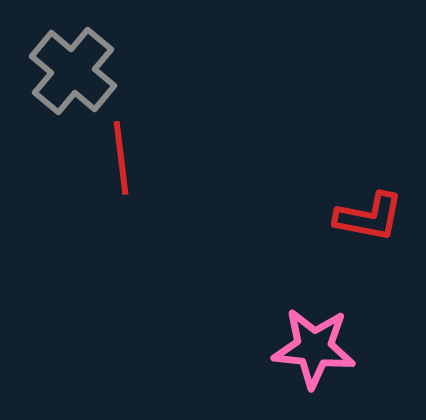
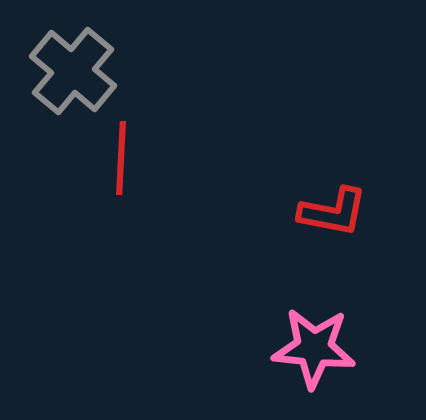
red line: rotated 10 degrees clockwise
red L-shape: moved 36 px left, 5 px up
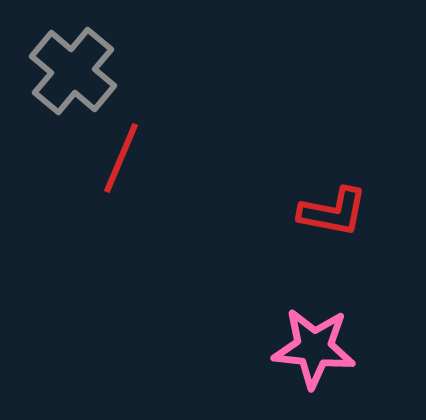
red line: rotated 20 degrees clockwise
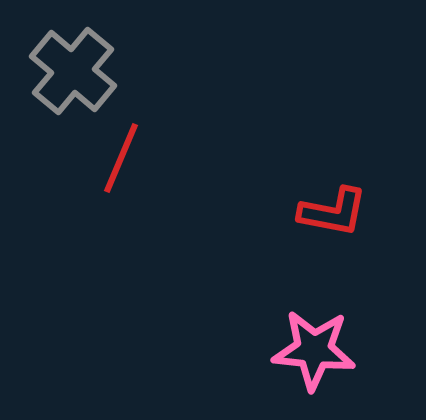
pink star: moved 2 px down
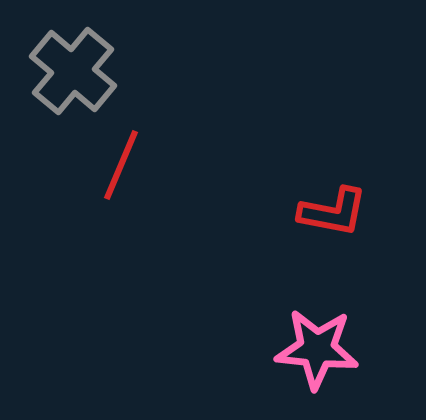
red line: moved 7 px down
pink star: moved 3 px right, 1 px up
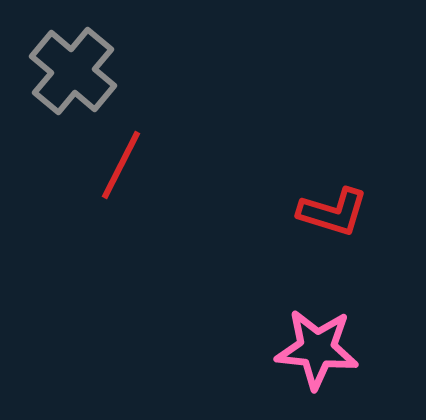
red line: rotated 4 degrees clockwise
red L-shape: rotated 6 degrees clockwise
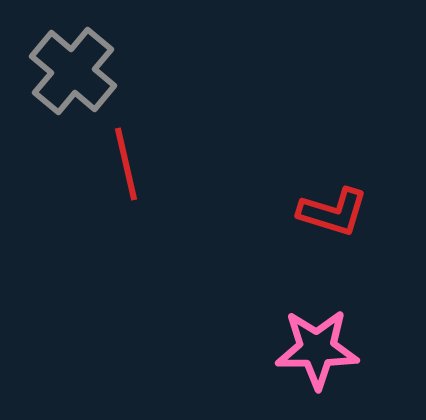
red line: moved 5 px right, 1 px up; rotated 40 degrees counterclockwise
pink star: rotated 6 degrees counterclockwise
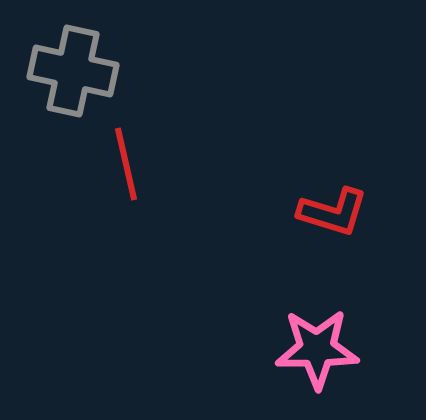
gray cross: rotated 28 degrees counterclockwise
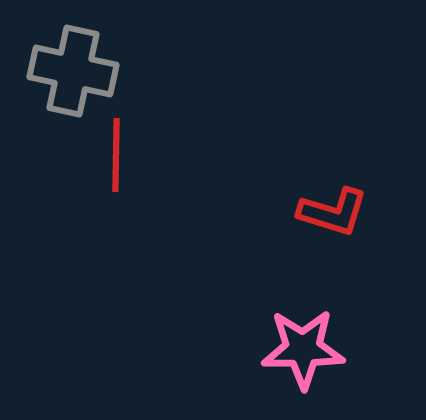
red line: moved 10 px left, 9 px up; rotated 14 degrees clockwise
pink star: moved 14 px left
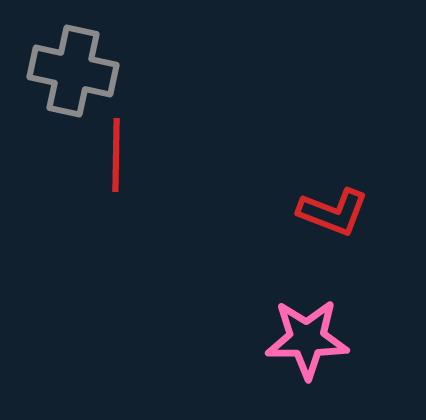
red L-shape: rotated 4 degrees clockwise
pink star: moved 4 px right, 10 px up
